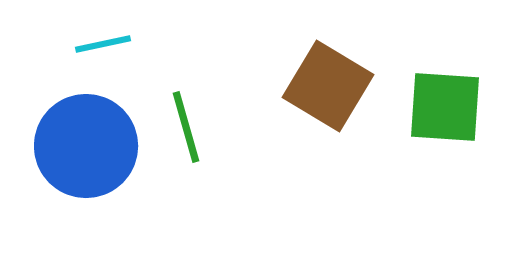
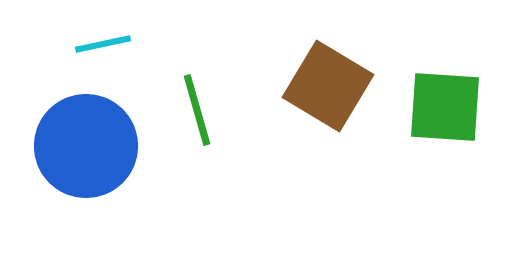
green line: moved 11 px right, 17 px up
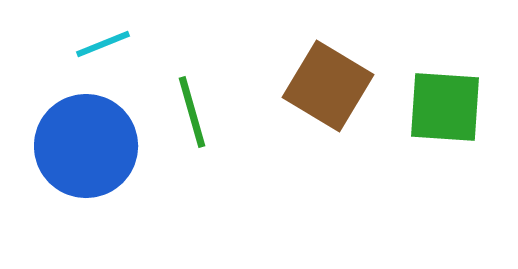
cyan line: rotated 10 degrees counterclockwise
green line: moved 5 px left, 2 px down
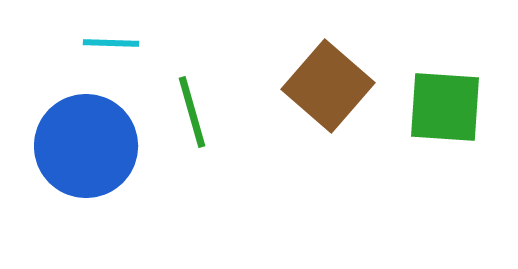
cyan line: moved 8 px right, 1 px up; rotated 24 degrees clockwise
brown square: rotated 10 degrees clockwise
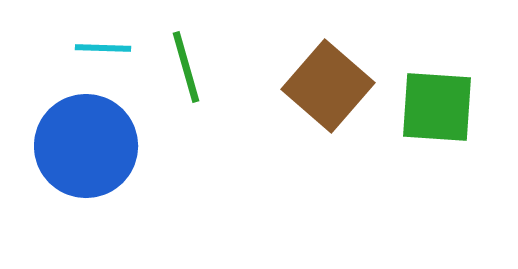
cyan line: moved 8 px left, 5 px down
green square: moved 8 px left
green line: moved 6 px left, 45 px up
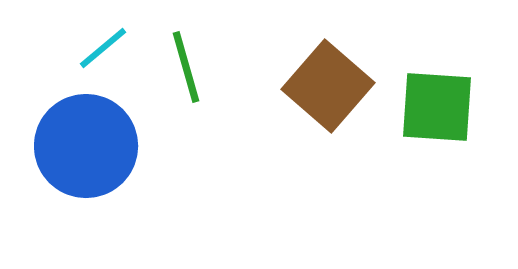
cyan line: rotated 42 degrees counterclockwise
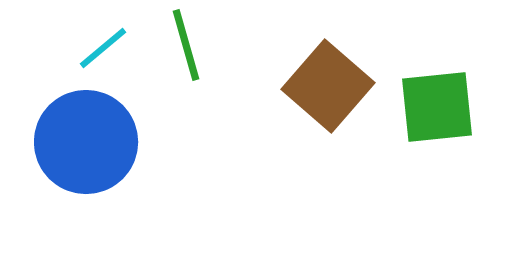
green line: moved 22 px up
green square: rotated 10 degrees counterclockwise
blue circle: moved 4 px up
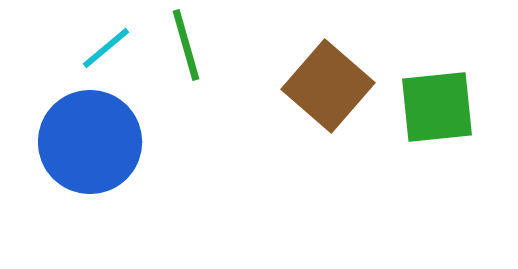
cyan line: moved 3 px right
blue circle: moved 4 px right
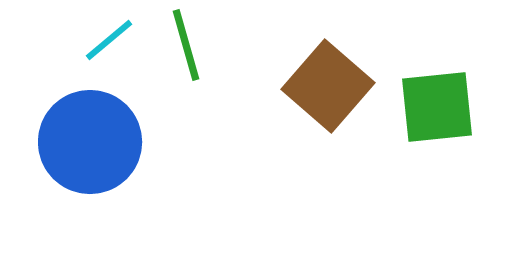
cyan line: moved 3 px right, 8 px up
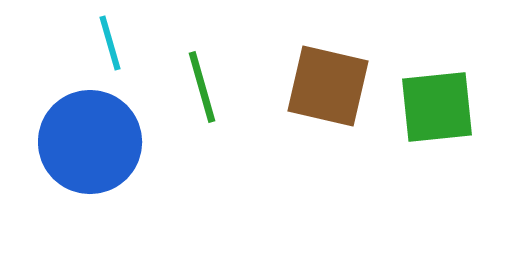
cyan line: moved 1 px right, 3 px down; rotated 66 degrees counterclockwise
green line: moved 16 px right, 42 px down
brown square: rotated 28 degrees counterclockwise
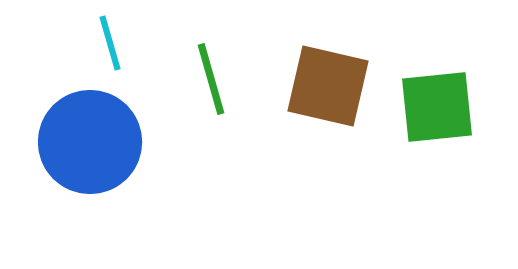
green line: moved 9 px right, 8 px up
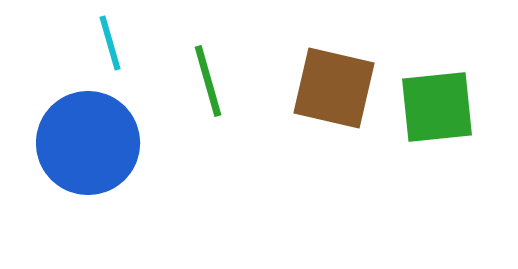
green line: moved 3 px left, 2 px down
brown square: moved 6 px right, 2 px down
blue circle: moved 2 px left, 1 px down
